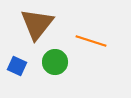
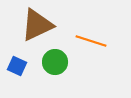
brown triangle: moved 1 px down; rotated 27 degrees clockwise
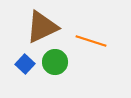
brown triangle: moved 5 px right, 2 px down
blue square: moved 8 px right, 2 px up; rotated 18 degrees clockwise
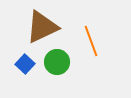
orange line: rotated 52 degrees clockwise
green circle: moved 2 px right
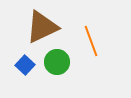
blue square: moved 1 px down
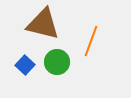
brown triangle: moved 1 px right, 3 px up; rotated 39 degrees clockwise
orange line: rotated 40 degrees clockwise
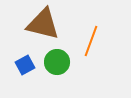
blue square: rotated 18 degrees clockwise
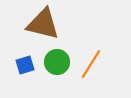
orange line: moved 23 px down; rotated 12 degrees clockwise
blue square: rotated 12 degrees clockwise
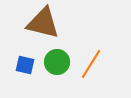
brown triangle: moved 1 px up
blue square: rotated 30 degrees clockwise
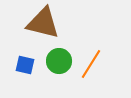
green circle: moved 2 px right, 1 px up
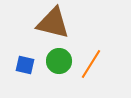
brown triangle: moved 10 px right
